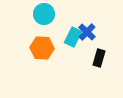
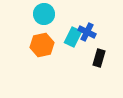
blue cross: rotated 18 degrees counterclockwise
orange hexagon: moved 3 px up; rotated 15 degrees counterclockwise
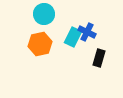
orange hexagon: moved 2 px left, 1 px up
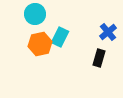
cyan circle: moved 9 px left
blue cross: moved 21 px right; rotated 24 degrees clockwise
cyan rectangle: moved 13 px left
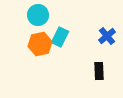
cyan circle: moved 3 px right, 1 px down
blue cross: moved 1 px left, 4 px down
black rectangle: moved 13 px down; rotated 18 degrees counterclockwise
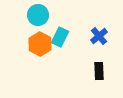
blue cross: moved 8 px left
orange hexagon: rotated 20 degrees counterclockwise
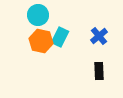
orange hexagon: moved 1 px right, 3 px up; rotated 15 degrees counterclockwise
